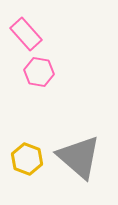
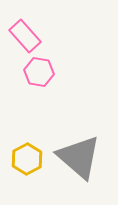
pink rectangle: moved 1 px left, 2 px down
yellow hexagon: rotated 12 degrees clockwise
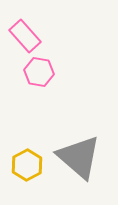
yellow hexagon: moved 6 px down
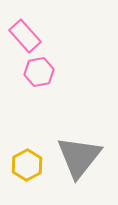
pink hexagon: rotated 20 degrees counterclockwise
gray triangle: rotated 27 degrees clockwise
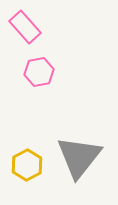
pink rectangle: moved 9 px up
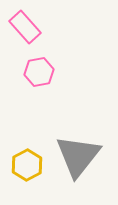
gray triangle: moved 1 px left, 1 px up
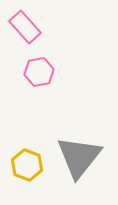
gray triangle: moved 1 px right, 1 px down
yellow hexagon: rotated 12 degrees counterclockwise
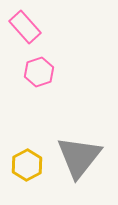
pink hexagon: rotated 8 degrees counterclockwise
yellow hexagon: rotated 12 degrees clockwise
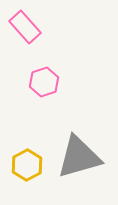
pink hexagon: moved 5 px right, 10 px down
gray triangle: rotated 36 degrees clockwise
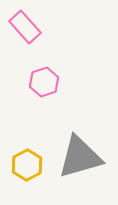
gray triangle: moved 1 px right
